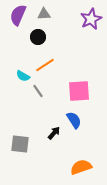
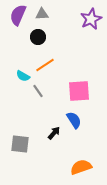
gray triangle: moved 2 px left
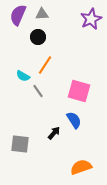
orange line: rotated 24 degrees counterclockwise
pink square: rotated 20 degrees clockwise
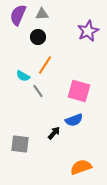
purple star: moved 3 px left, 12 px down
blue semicircle: rotated 102 degrees clockwise
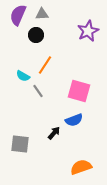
black circle: moved 2 px left, 2 px up
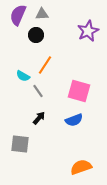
black arrow: moved 15 px left, 15 px up
